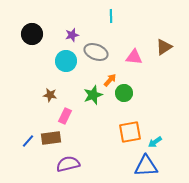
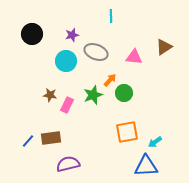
pink rectangle: moved 2 px right, 11 px up
orange square: moved 3 px left
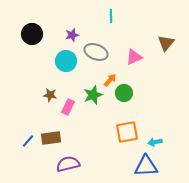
brown triangle: moved 2 px right, 4 px up; rotated 18 degrees counterclockwise
pink triangle: rotated 30 degrees counterclockwise
pink rectangle: moved 1 px right, 2 px down
cyan arrow: rotated 24 degrees clockwise
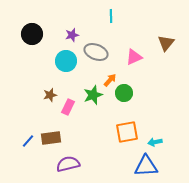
brown star: rotated 24 degrees counterclockwise
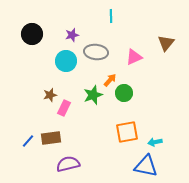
gray ellipse: rotated 15 degrees counterclockwise
pink rectangle: moved 4 px left, 1 px down
blue triangle: rotated 15 degrees clockwise
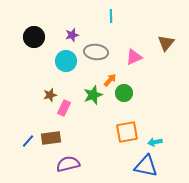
black circle: moved 2 px right, 3 px down
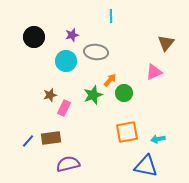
pink triangle: moved 20 px right, 15 px down
cyan arrow: moved 3 px right, 3 px up
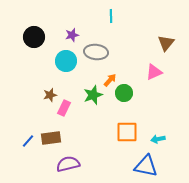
orange square: rotated 10 degrees clockwise
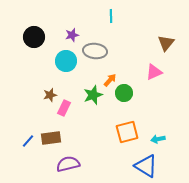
gray ellipse: moved 1 px left, 1 px up
orange square: rotated 15 degrees counterclockwise
blue triangle: rotated 20 degrees clockwise
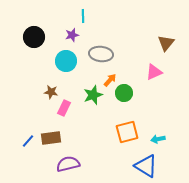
cyan line: moved 28 px left
gray ellipse: moved 6 px right, 3 px down
brown star: moved 1 px right, 3 px up; rotated 24 degrees clockwise
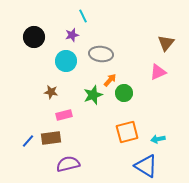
cyan line: rotated 24 degrees counterclockwise
pink triangle: moved 4 px right
pink rectangle: moved 7 px down; rotated 49 degrees clockwise
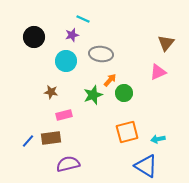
cyan line: moved 3 px down; rotated 40 degrees counterclockwise
